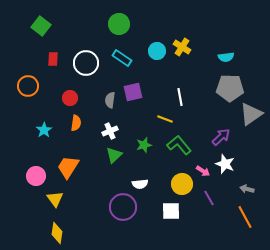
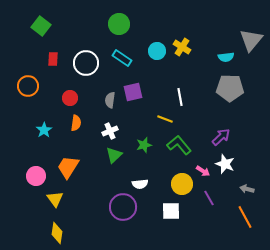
gray triangle: moved 74 px up; rotated 15 degrees counterclockwise
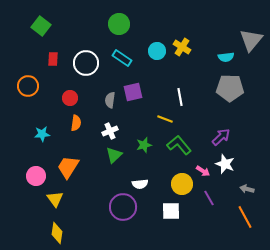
cyan star: moved 2 px left, 4 px down; rotated 28 degrees clockwise
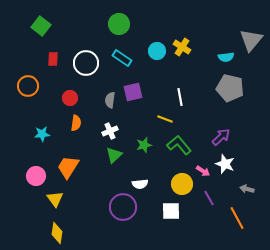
gray pentagon: rotated 12 degrees clockwise
orange line: moved 8 px left, 1 px down
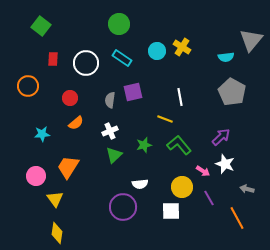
gray pentagon: moved 2 px right, 4 px down; rotated 16 degrees clockwise
orange semicircle: rotated 42 degrees clockwise
yellow circle: moved 3 px down
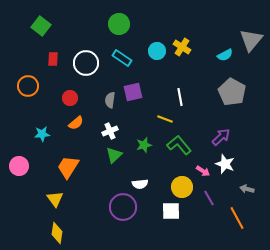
cyan semicircle: moved 1 px left, 2 px up; rotated 21 degrees counterclockwise
pink circle: moved 17 px left, 10 px up
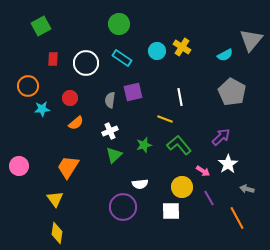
green square: rotated 24 degrees clockwise
cyan star: moved 25 px up
white star: moved 3 px right; rotated 18 degrees clockwise
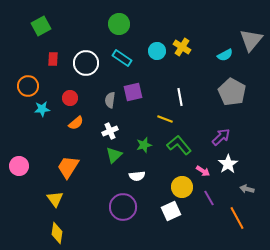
white semicircle: moved 3 px left, 8 px up
white square: rotated 24 degrees counterclockwise
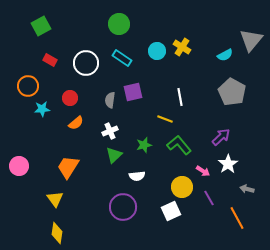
red rectangle: moved 3 px left, 1 px down; rotated 64 degrees counterclockwise
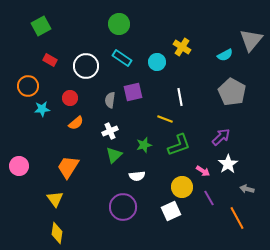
cyan circle: moved 11 px down
white circle: moved 3 px down
green L-shape: rotated 110 degrees clockwise
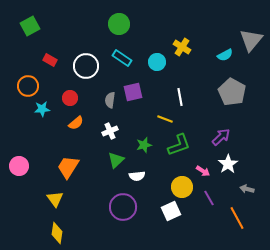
green square: moved 11 px left
green triangle: moved 2 px right, 5 px down
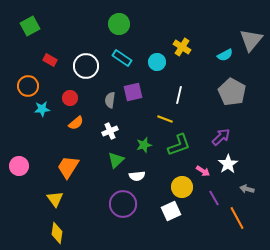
white line: moved 1 px left, 2 px up; rotated 24 degrees clockwise
purple line: moved 5 px right
purple circle: moved 3 px up
